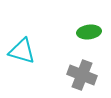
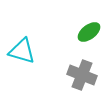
green ellipse: rotated 30 degrees counterclockwise
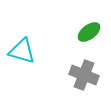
gray cross: moved 2 px right
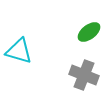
cyan triangle: moved 3 px left
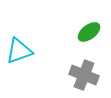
cyan triangle: rotated 36 degrees counterclockwise
